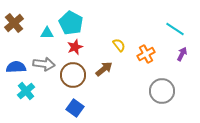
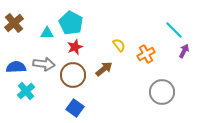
cyan line: moved 1 px left, 1 px down; rotated 12 degrees clockwise
purple arrow: moved 2 px right, 3 px up
gray circle: moved 1 px down
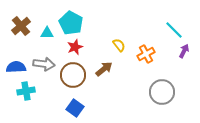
brown cross: moved 7 px right, 3 px down
cyan cross: rotated 30 degrees clockwise
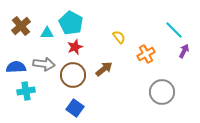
yellow semicircle: moved 8 px up
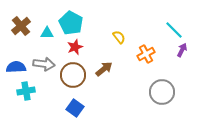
purple arrow: moved 2 px left, 1 px up
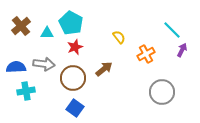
cyan line: moved 2 px left
brown circle: moved 3 px down
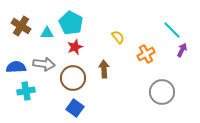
brown cross: rotated 18 degrees counterclockwise
yellow semicircle: moved 1 px left
brown arrow: rotated 54 degrees counterclockwise
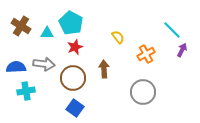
gray circle: moved 19 px left
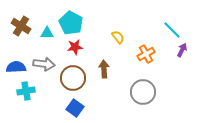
red star: rotated 14 degrees clockwise
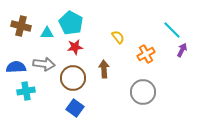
brown cross: rotated 18 degrees counterclockwise
